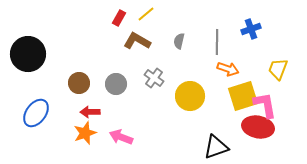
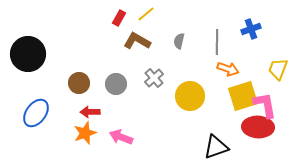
gray cross: rotated 12 degrees clockwise
red ellipse: rotated 8 degrees counterclockwise
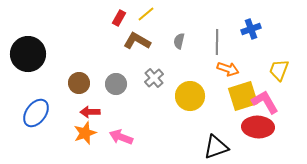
yellow trapezoid: moved 1 px right, 1 px down
pink L-shape: moved 3 px up; rotated 20 degrees counterclockwise
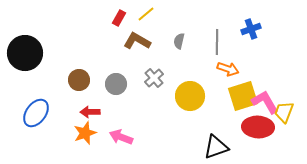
black circle: moved 3 px left, 1 px up
yellow trapezoid: moved 5 px right, 42 px down
brown circle: moved 3 px up
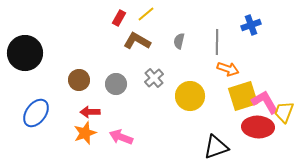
blue cross: moved 4 px up
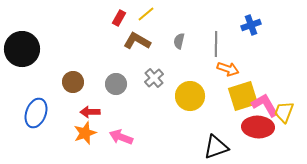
gray line: moved 1 px left, 2 px down
black circle: moved 3 px left, 4 px up
brown circle: moved 6 px left, 2 px down
pink L-shape: moved 3 px down
blue ellipse: rotated 16 degrees counterclockwise
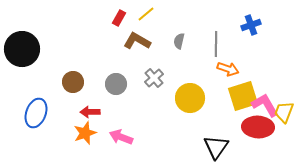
yellow circle: moved 2 px down
black triangle: rotated 36 degrees counterclockwise
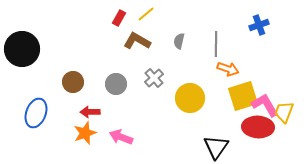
blue cross: moved 8 px right
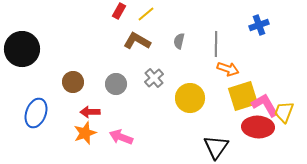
red rectangle: moved 7 px up
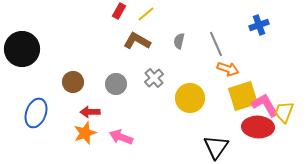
gray line: rotated 25 degrees counterclockwise
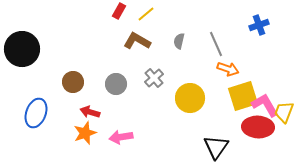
red arrow: rotated 18 degrees clockwise
pink arrow: rotated 30 degrees counterclockwise
